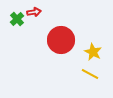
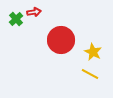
green cross: moved 1 px left
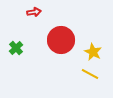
green cross: moved 29 px down
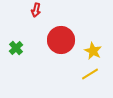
red arrow: moved 2 px right, 2 px up; rotated 112 degrees clockwise
yellow star: moved 1 px up
yellow line: rotated 60 degrees counterclockwise
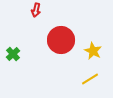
green cross: moved 3 px left, 6 px down
yellow line: moved 5 px down
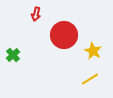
red arrow: moved 4 px down
red circle: moved 3 px right, 5 px up
green cross: moved 1 px down
